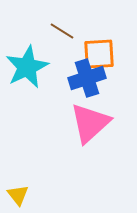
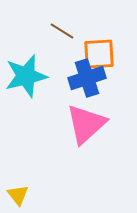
cyan star: moved 1 px left, 9 px down; rotated 12 degrees clockwise
pink triangle: moved 4 px left, 1 px down
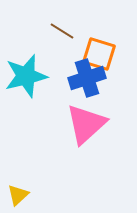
orange square: rotated 20 degrees clockwise
yellow triangle: rotated 25 degrees clockwise
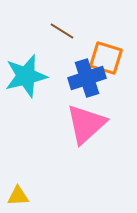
orange square: moved 7 px right, 4 px down
yellow triangle: moved 1 px down; rotated 40 degrees clockwise
